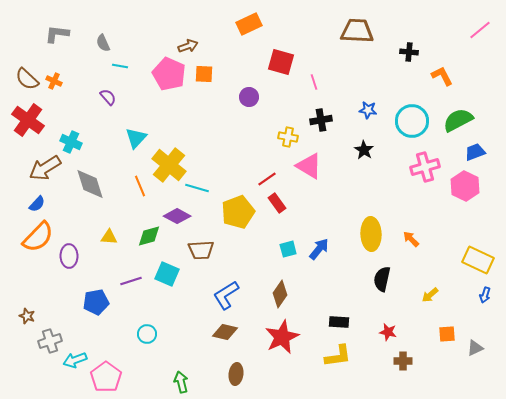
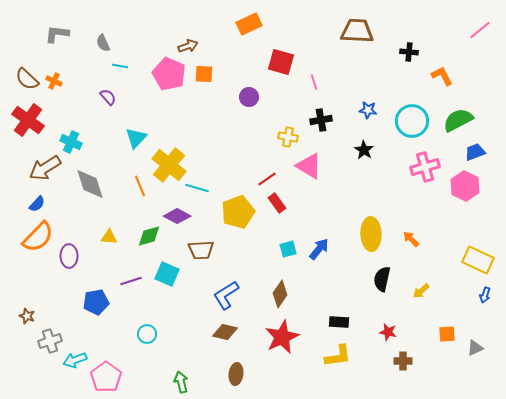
yellow arrow at (430, 295): moved 9 px left, 4 px up
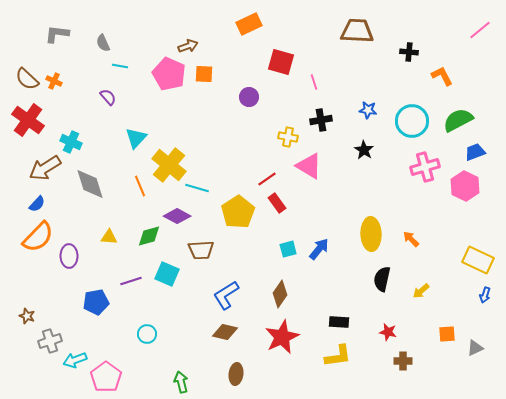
yellow pentagon at (238, 212): rotated 12 degrees counterclockwise
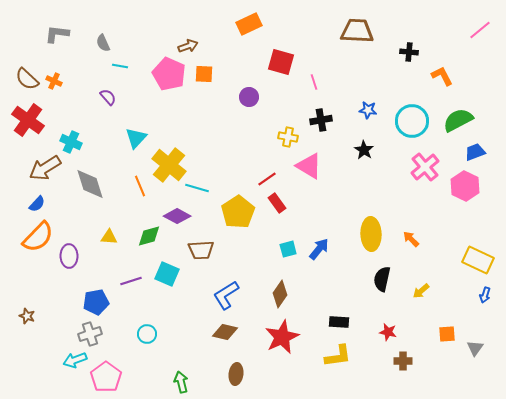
pink cross at (425, 167): rotated 24 degrees counterclockwise
gray cross at (50, 341): moved 40 px right, 7 px up
gray triangle at (475, 348): rotated 30 degrees counterclockwise
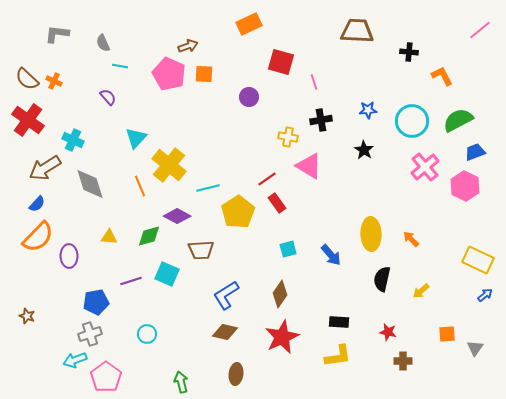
blue star at (368, 110): rotated 12 degrees counterclockwise
cyan cross at (71, 142): moved 2 px right, 2 px up
cyan line at (197, 188): moved 11 px right; rotated 30 degrees counterclockwise
blue arrow at (319, 249): moved 12 px right, 6 px down; rotated 100 degrees clockwise
blue arrow at (485, 295): rotated 147 degrees counterclockwise
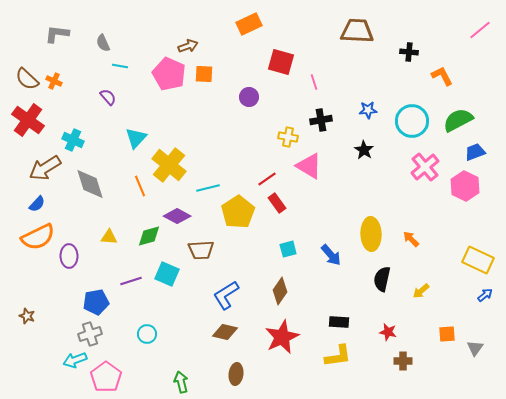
orange semicircle at (38, 237): rotated 20 degrees clockwise
brown diamond at (280, 294): moved 3 px up
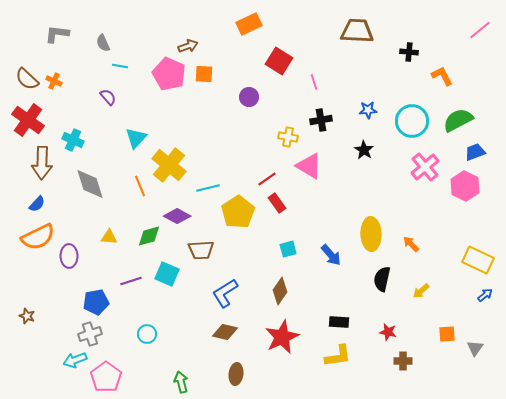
red square at (281, 62): moved 2 px left, 1 px up; rotated 16 degrees clockwise
brown arrow at (45, 168): moved 3 px left, 5 px up; rotated 56 degrees counterclockwise
orange arrow at (411, 239): moved 5 px down
blue L-shape at (226, 295): moved 1 px left, 2 px up
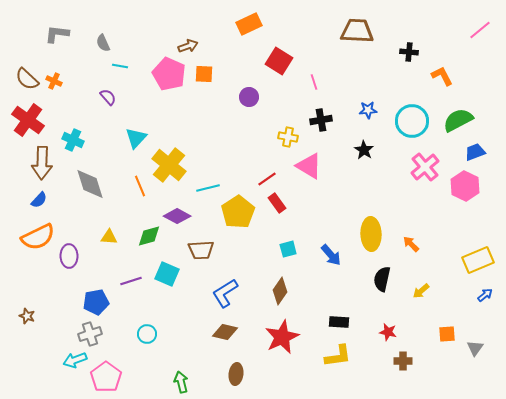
blue semicircle at (37, 204): moved 2 px right, 4 px up
yellow rectangle at (478, 260): rotated 48 degrees counterclockwise
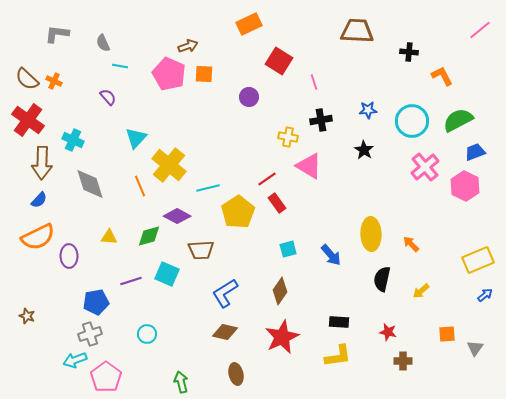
brown ellipse at (236, 374): rotated 20 degrees counterclockwise
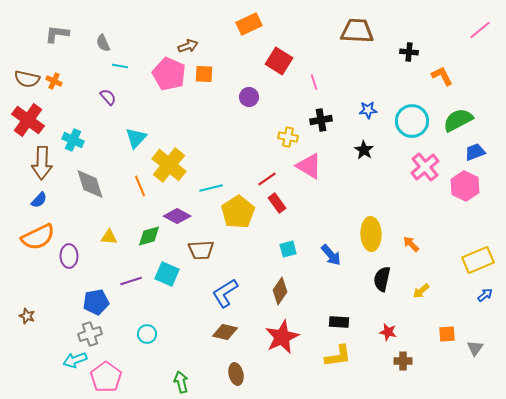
brown semicircle at (27, 79): rotated 30 degrees counterclockwise
cyan line at (208, 188): moved 3 px right
